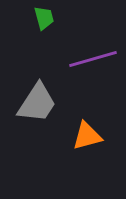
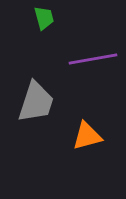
purple line: rotated 6 degrees clockwise
gray trapezoid: moved 1 px left, 1 px up; rotated 15 degrees counterclockwise
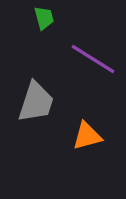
purple line: rotated 42 degrees clockwise
